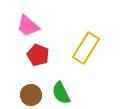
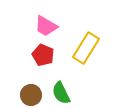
pink trapezoid: moved 18 px right; rotated 10 degrees counterclockwise
red pentagon: moved 5 px right
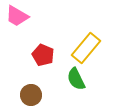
pink trapezoid: moved 29 px left, 10 px up
yellow rectangle: rotated 8 degrees clockwise
green semicircle: moved 15 px right, 14 px up
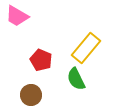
red pentagon: moved 2 px left, 5 px down
